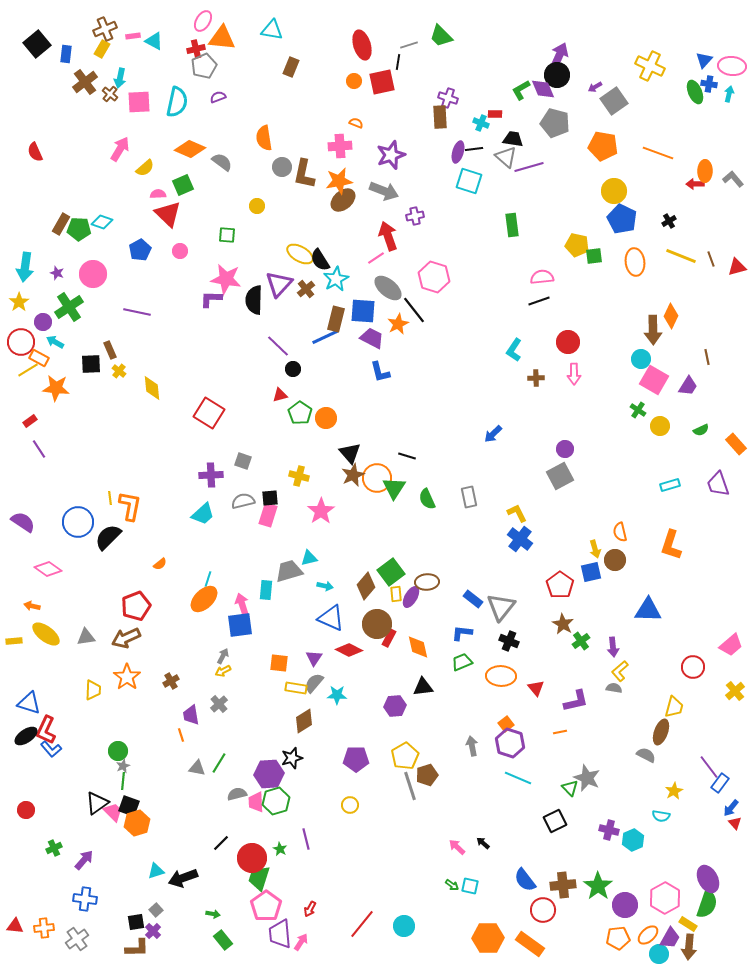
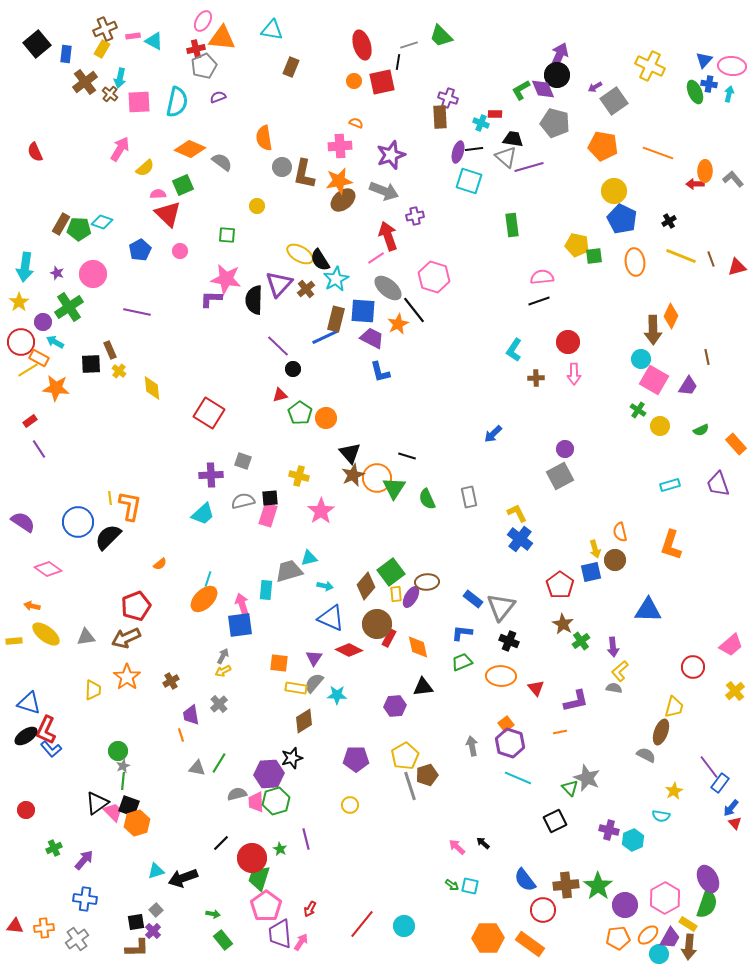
brown cross at (563, 885): moved 3 px right
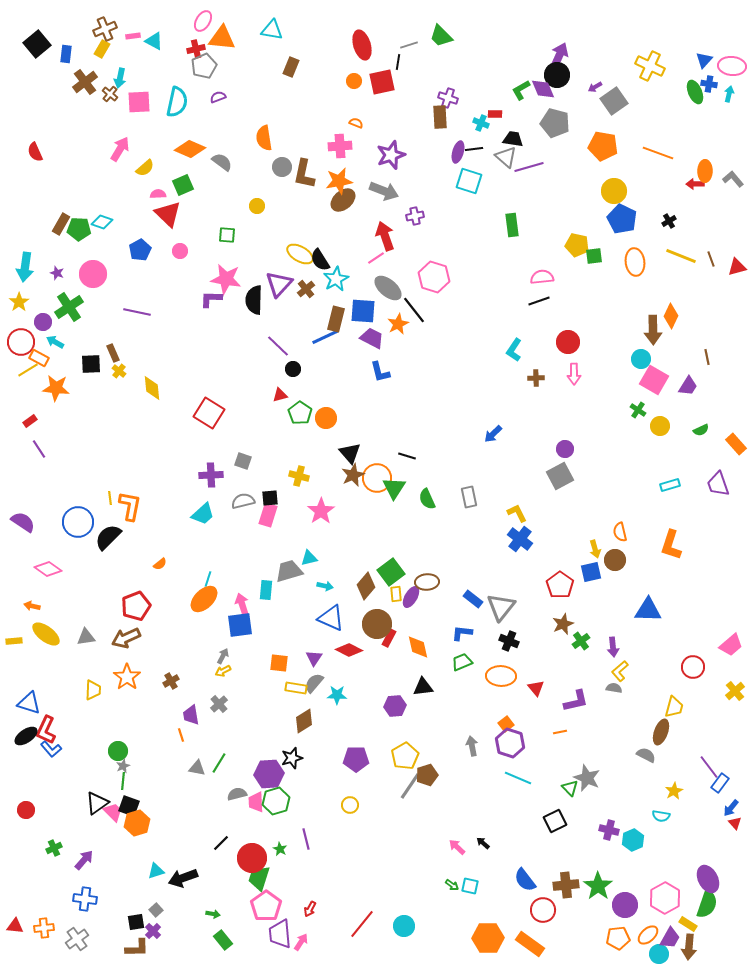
red arrow at (388, 236): moved 3 px left
brown rectangle at (110, 350): moved 3 px right, 3 px down
brown star at (563, 624): rotated 20 degrees clockwise
gray line at (410, 786): rotated 52 degrees clockwise
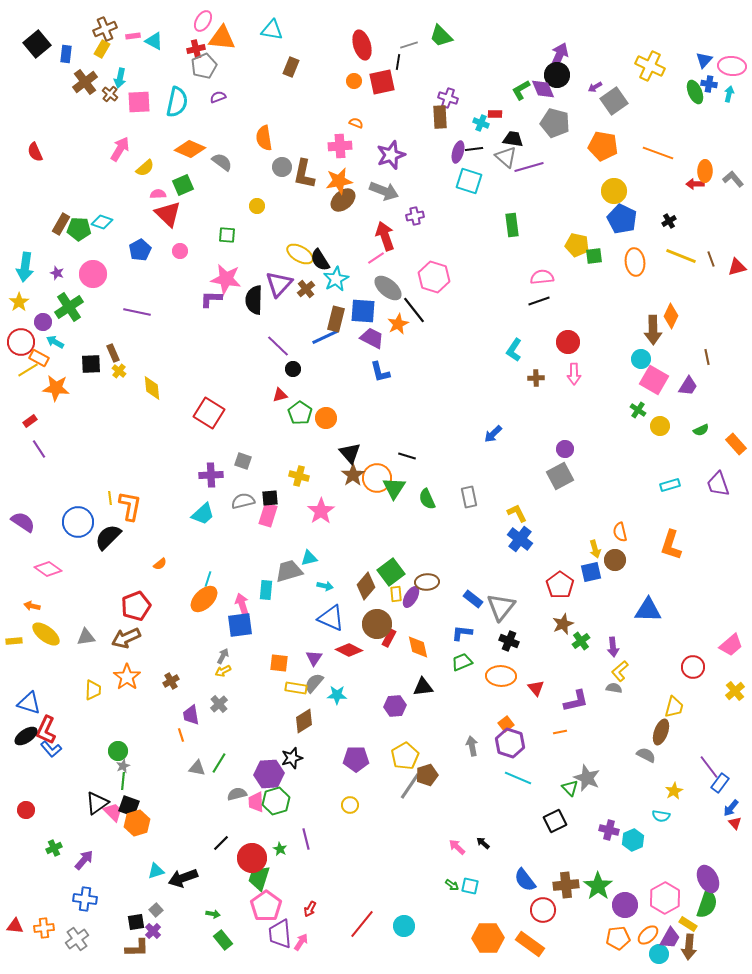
brown star at (353, 475): rotated 10 degrees counterclockwise
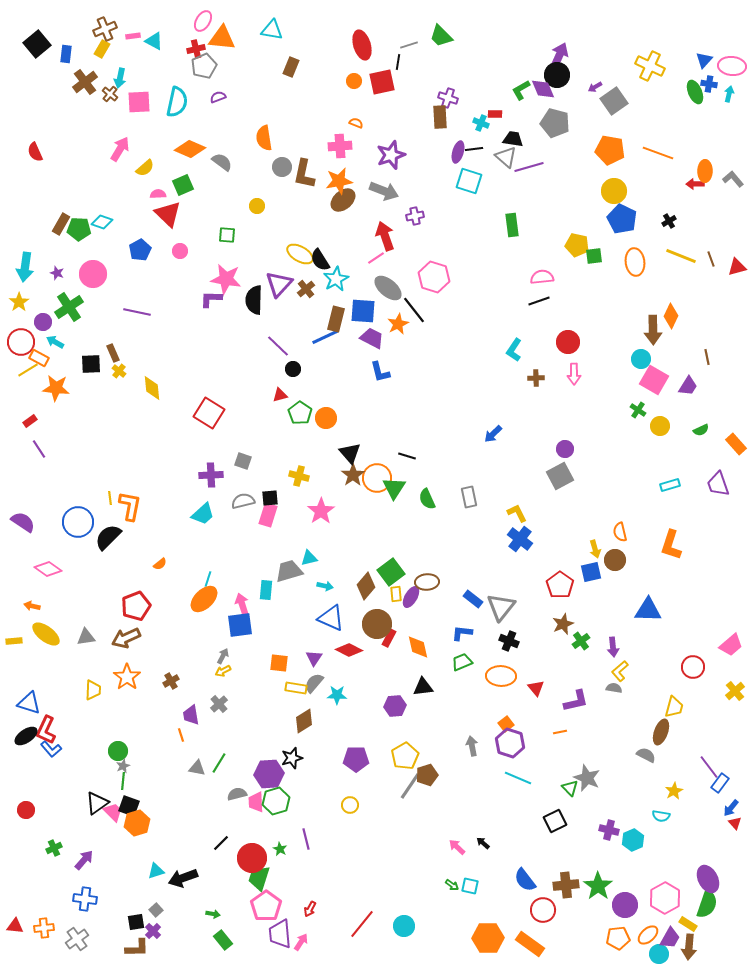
orange pentagon at (603, 146): moved 7 px right, 4 px down
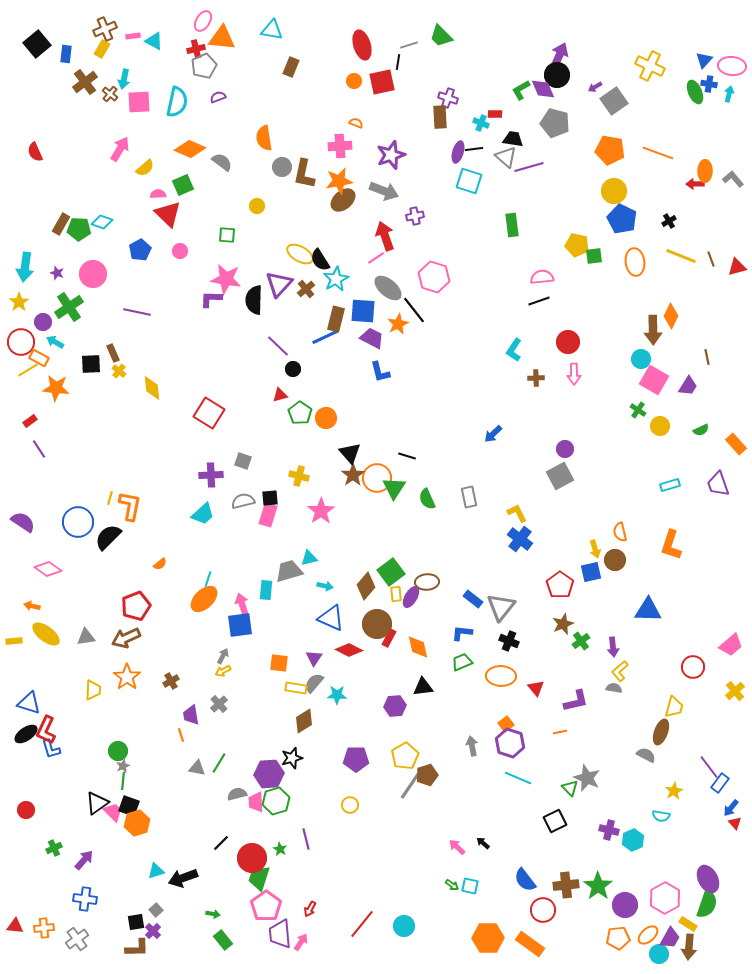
cyan arrow at (120, 78): moved 4 px right, 1 px down
yellow line at (110, 498): rotated 24 degrees clockwise
black ellipse at (26, 736): moved 2 px up
blue L-shape at (51, 749): rotated 25 degrees clockwise
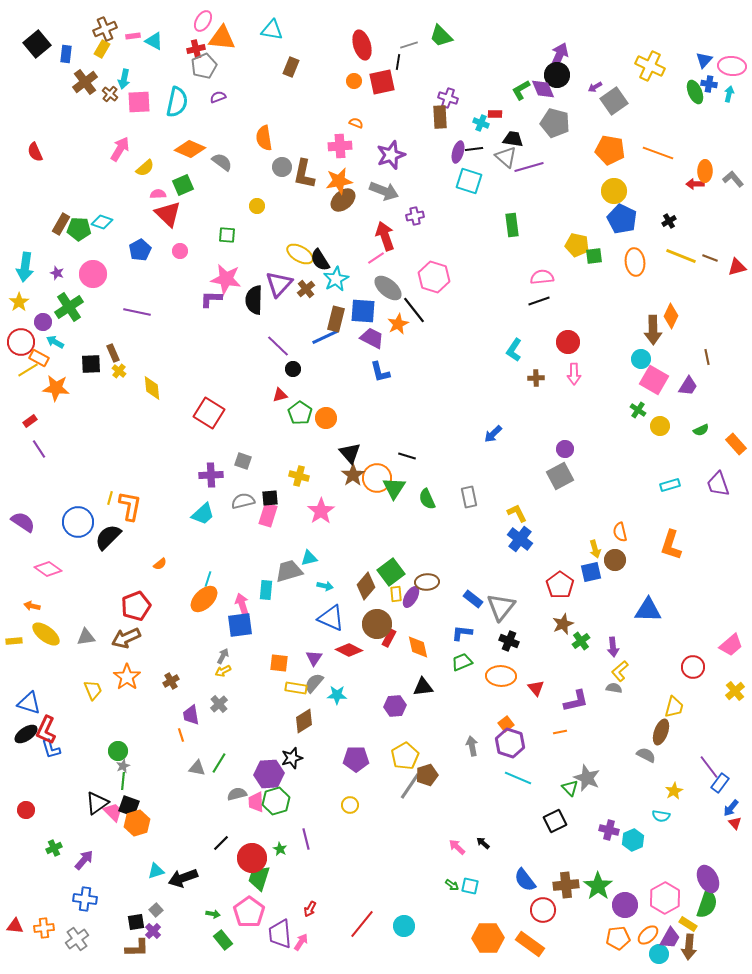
brown line at (711, 259): moved 1 px left, 1 px up; rotated 49 degrees counterclockwise
yellow trapezoid at (93, 690): rotated 25 degrees counterclockwise
pink pentagon at (266, 906): moved 17 px left, 6 px down
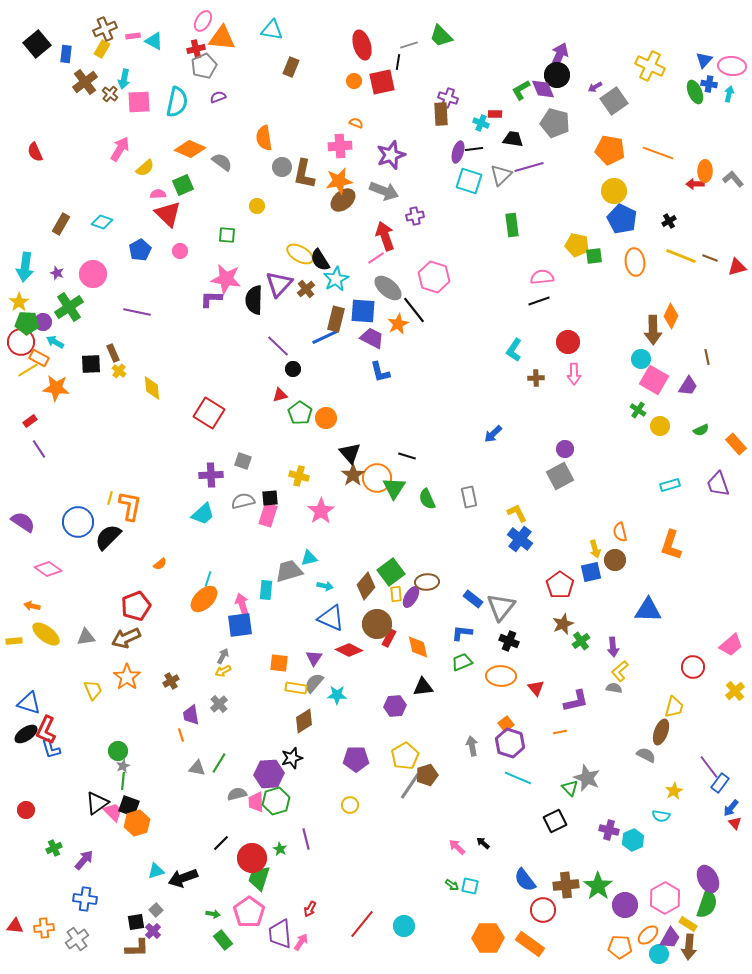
brown rectangle at (440, 117): moved 1 px right, 3 px up
gray triangle at (506, 157): moved 5 px left, 18 px down; rotated 35 degrees clockwise
green pentagon at (79, 229): moved 52 px left, 94 px down
orange pentagon at (618, 938): moved 2 px right, 9 px down; rotated 10 degrees clockwise
